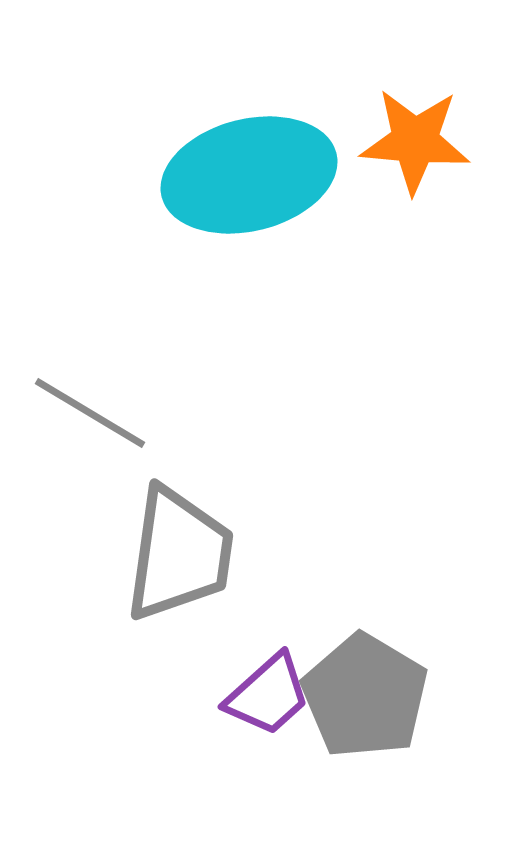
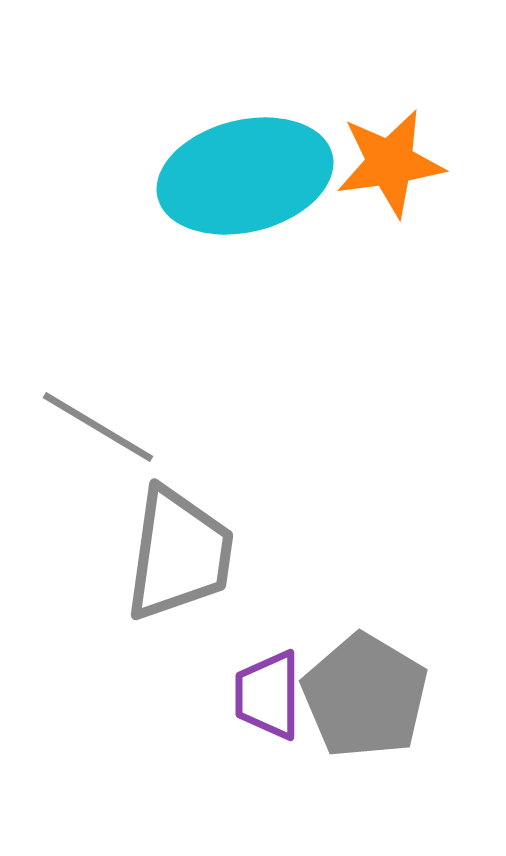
orange star: moved 25 px left, 22 px down; rotated 13 degrees counterclockwise
cyan ellipse: moved 4 px left, 1 px down
gray line: moved 8 px right, 14 px down
purple trapezoid: rotated 132 degrees clockwise
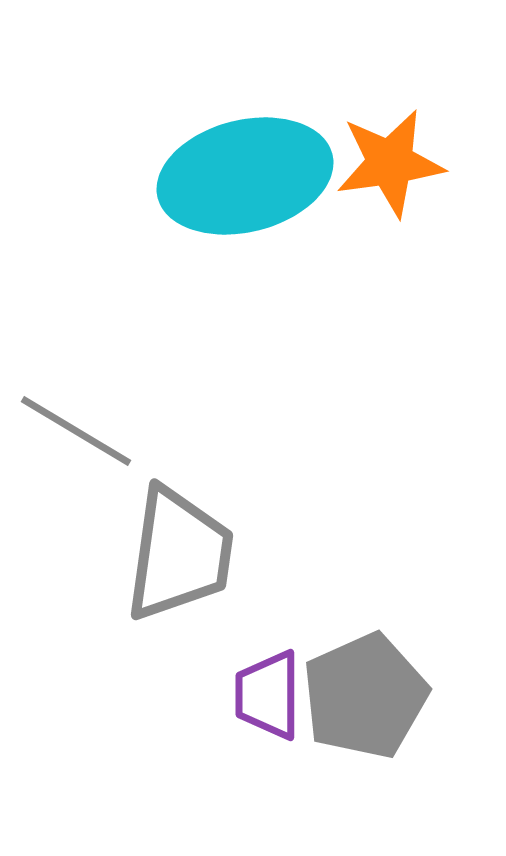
gray line: moved 22 px left, 4 px down
gray pentagon: rotated 17 degrees clockwise
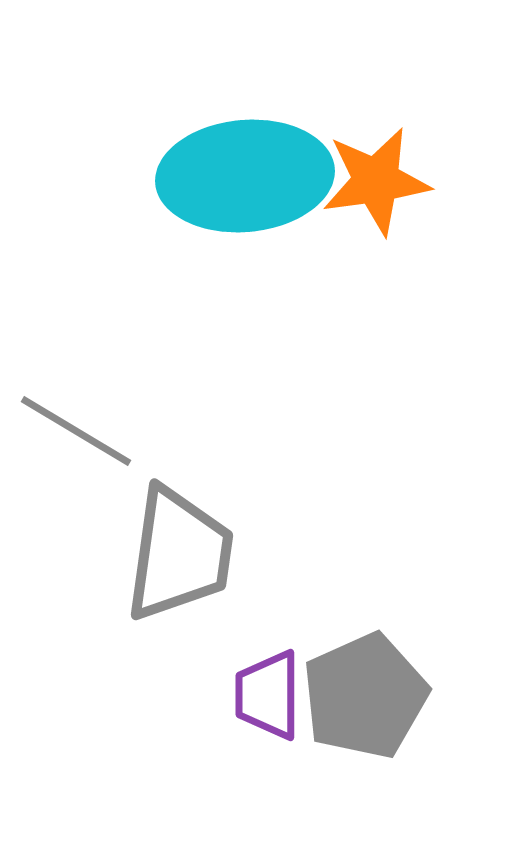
orange star: moved 14 px left, 18 px down
cyan ellipse: rotated 9 degrees clockwise
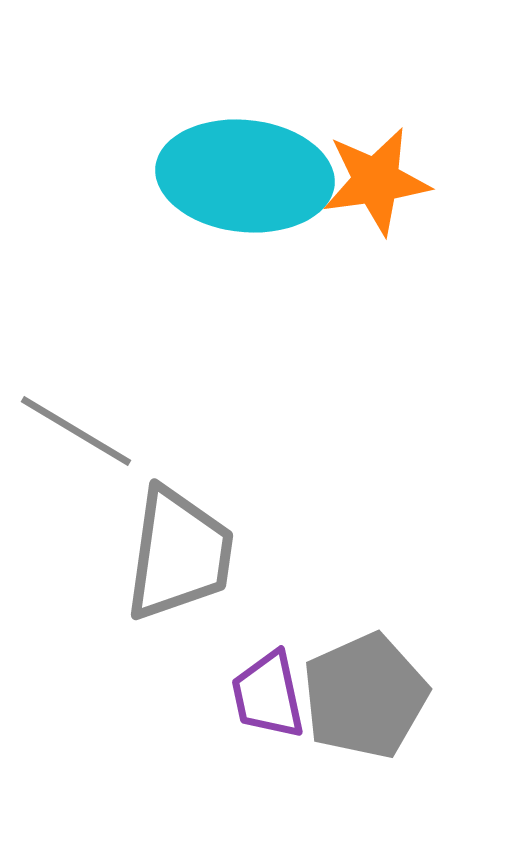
cyan ellipse: rotated 11 degrees clockwise
purple trapezoid: rotated 12 degrees counterclockwise
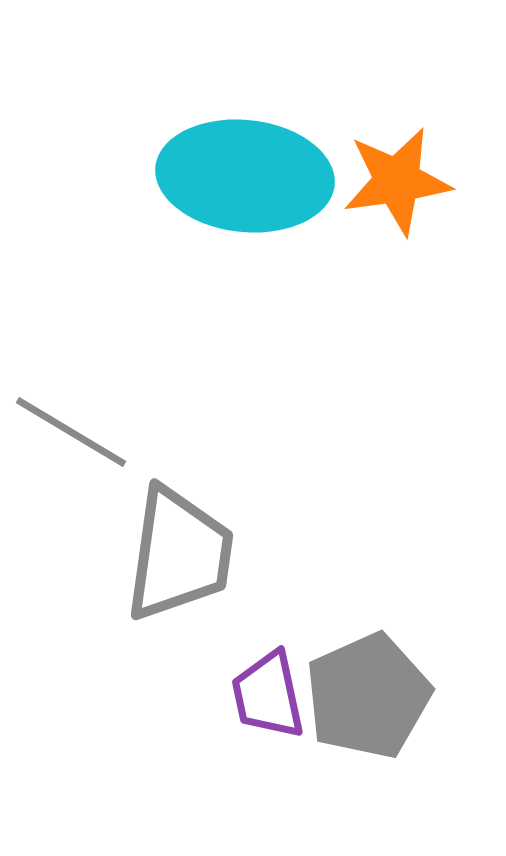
orange star: moved 21 px right
gray line: moved 5 px left, 1 px down
gray pentagon: moved 3 px right
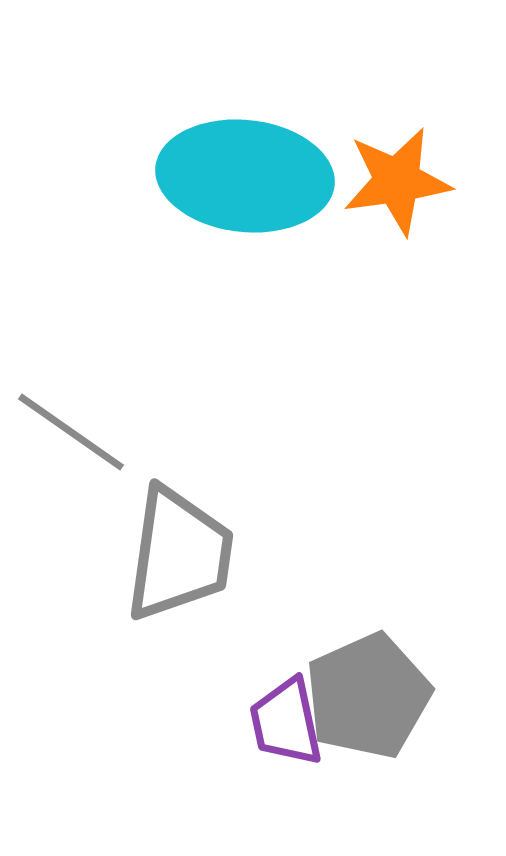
gray line: rotated 4 degrees clockwise
purple trapezoid: moved 18 px right, 27 px down
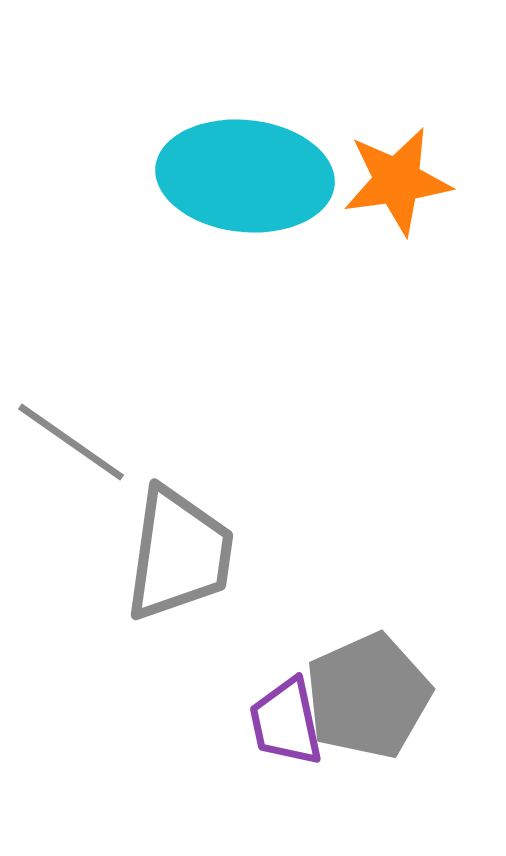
gray line: moved 10 px down
